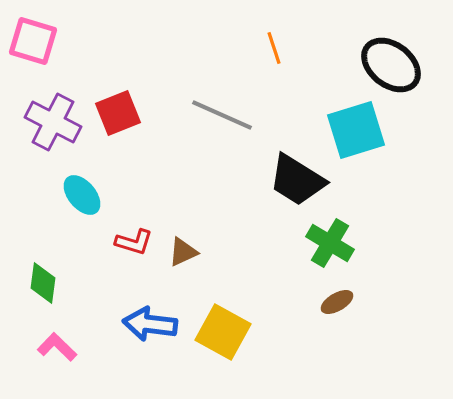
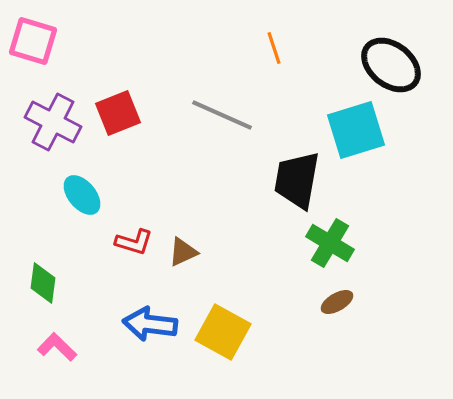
black trapezoid: rotated 68 degrees clockwise
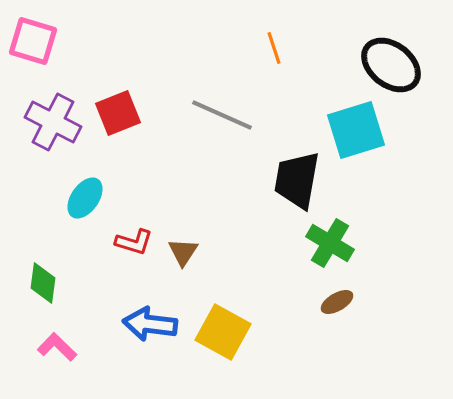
cyan ellipse: moved 3 px right, 3 px down; rotated 75 degrees clockwise
brown triangle: rotated 32 degrees counterclockwise
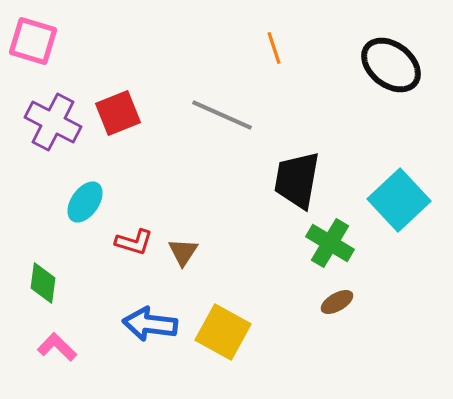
cyan square: moved 43 px right, 70 px down; rotated 26 degrees counterclockwise
cyan ellipse: moved 4 px down
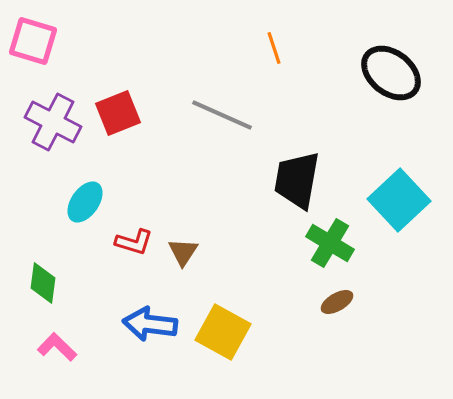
black ellipse: moved 8 px down
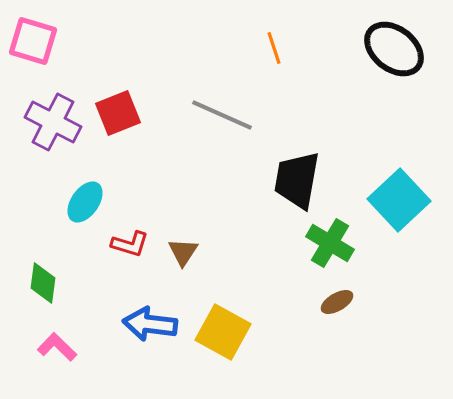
black ellipse: moved 3 px right, 24 px up
red L-shape: moved 4 px left, 2 px down
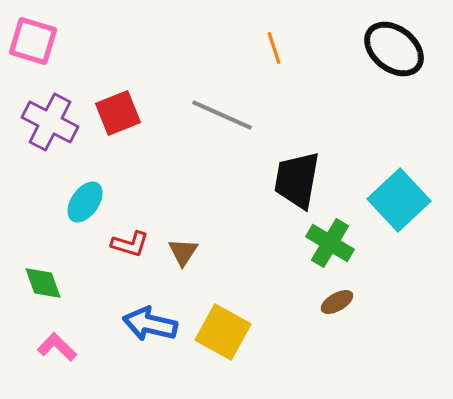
purple cross: moved 3 px left
green diamond: rotated 27 degrees counterclockwise
blue arrow: rotated 6 degrees clockwise
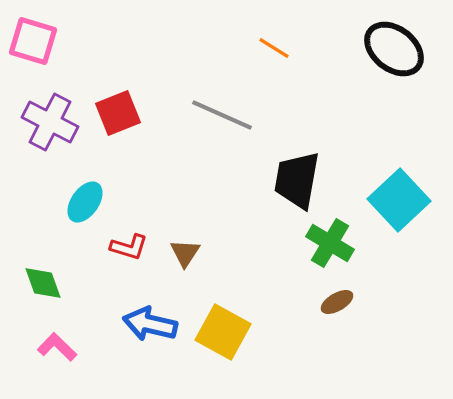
orange line: rotated 40 degrees counterclockwise
red L-shape: moved 1 px left, 3 px down
brown triangle: moved 2 px right, 1 px down
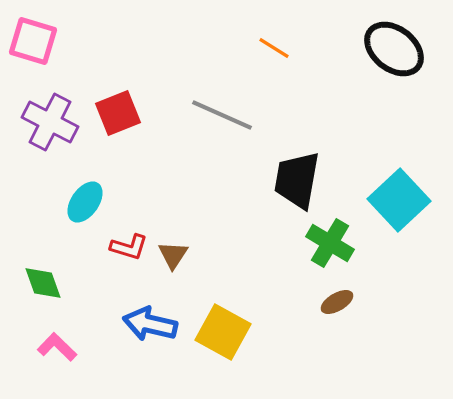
brown triangle: moved 12 px left, 2 px down
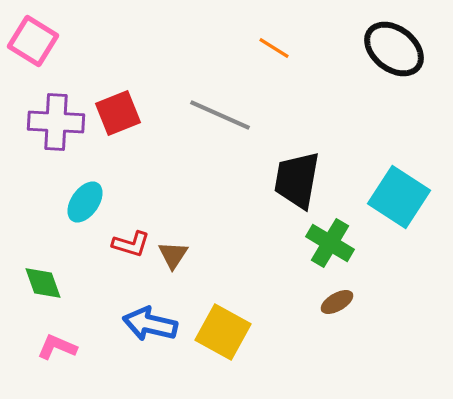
pink square: rotated 15 degrees clockwise
gray line: moved 2 px left
purple cross: moved 6 px right; rotated 24 degrees counterclockwise
cyan square: moved 3 px up; rotated 14 degrees counterclockwise
red L-shape: moved 2 px right, 3 px up
pink L-shape: rotated 21 degrees counterclockwise
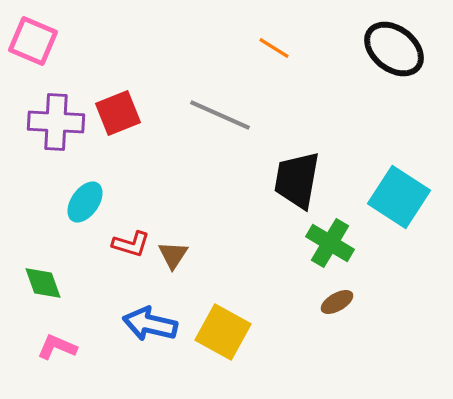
pink square: rotated 9 degrees counterclockwise
